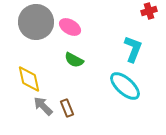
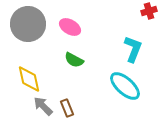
gray circle: moved 8 px left, 2 px down
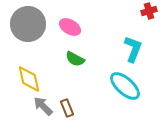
green semicircle: moved 1 px right, 1 px up
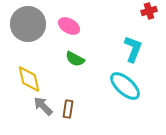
pink ellipse: moved 1 px left, 1 px up
brown rectangle: moved 1 px right, 1 px down; rotated 30 degrees clockwise
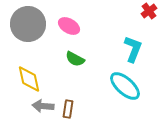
red cross: rotated 21 degrees counterclockwise
gray arrow: rotated 40 degrees counterclockwise
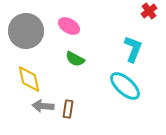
gray circle: moved 2 px left, 7 px down
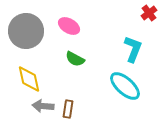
red cross: moved 2 px down
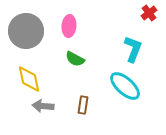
pink ellipse: rotated 65 degrees clockwise
brown rectangle: moved 15 px right, 4 px up
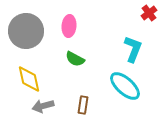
gray arrow: rotated 20 degrees counterclockwise
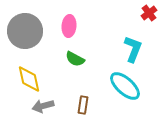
gray circle: moved 1 px left
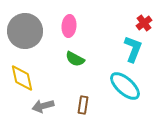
red cross: moved 5 px left, 10 px down
yellow diamond: moved 7 px left, 1 px up
